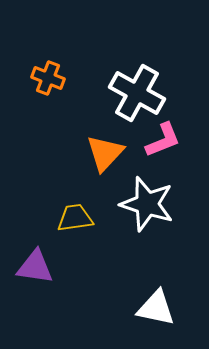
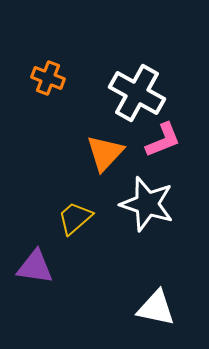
yellow trapezoid: rotated 33 degrees counterclockwise
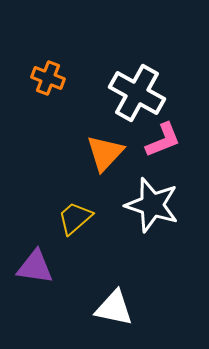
white star: moved 5 px right, 1 px down
white triangle: moved 42 px left
